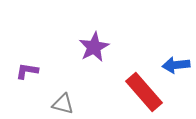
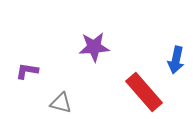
purple star: rotated 24 degrees clockwise
blue arrow: moved 5 px up; rotated 72 degrees counterclockwise
gray triangle: moved 2 px left, 1 px up
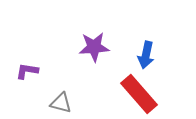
blue arrow: moved 30 px left, 5 px up
red rectangle: moved 5 px left, 2 px down
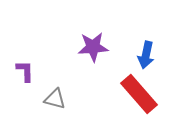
purple star: moved 1 px left
purple L-shape: moved 2 px left; rotated 80 degrees clockwise
gray triangle: moved 6 px left, 4 px up
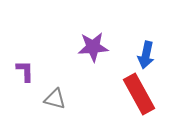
red rectangle: rotated 12 degrees clockwise
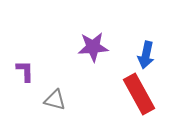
gray triangle: moved 1 px down
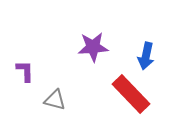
blue arrow: moved 1 px down
red rectangle: moved 8 px left; rotated 15 degrees counterclockwise
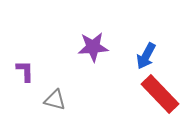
blue arrow: rotated 16 degrees clockwise
red rectangle: moved 29 px right
